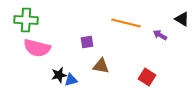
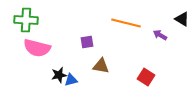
red square: moved 1 px left
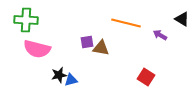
pink semicircle: moved 1 px down
brown triangle: moved 18 px up
